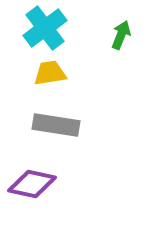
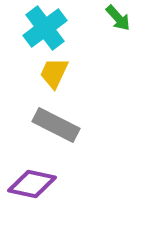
green arrow: moved 3 px left, 17 px up; rotated 116 degrees clockwise
yellow trapezoid: moved 4 px right; rotated 56 degrees counterclockwise
gray rectangle: rotated 18 degrees clockwise
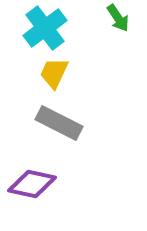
green arrow: rotated 8 degrees clockwise
gray rectangle: moved 3 px right, 2 px up
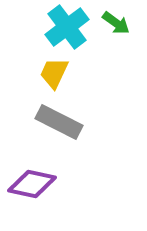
green arrow: moved 2 px left, 5 px down; rotated 20 degrees counterclockwise
cyan cross: moved 22 px right, 1 px up
gray rectangle: moved 1 px up
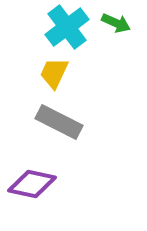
green arrow: rotated 12 degrees counterclockwise
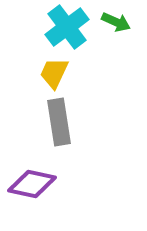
green arrow: moved 1 px up
gray rectangle: rotated 54 degrees clockwise
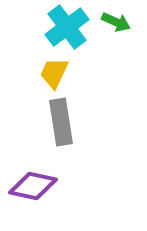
gray rectangle: moved 2 px right
purple diamond: moved 1 px right, 2 px down
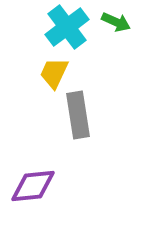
gray rectangle: moved 17 px right, 7 px up
purple diamond: rotated 18 degrees counterclockwise
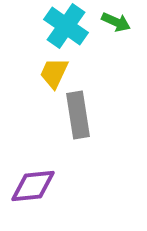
cyan cross: moved 1 px left, 1 px up; rotated 18 degrees counterclockwise
